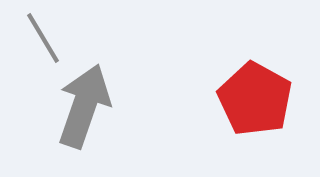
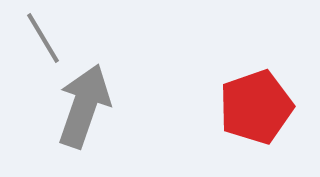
red pentagon: moved 1 px right, 8 px down; rotated 24 degrees clockwise
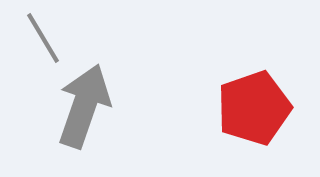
red pentagon: moved 2 px left, 1 px down
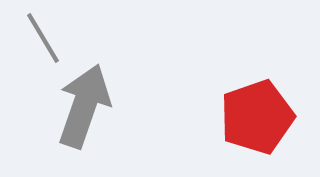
red pentagon: moved 3 px right, 9 px down
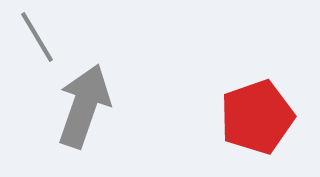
gray line: moved 6 px left, 1 px up
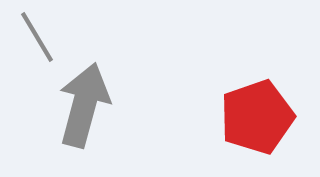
gray arrow: moved 1 px up; rotated 4 degrees counterclockwise
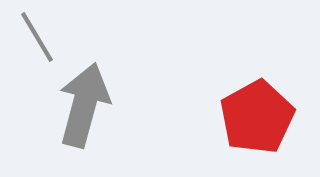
red pentagon: rotated 10 degrees counterclockwise
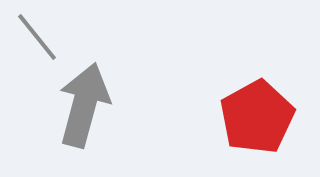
gray line: rotated 8 degrees counterclockwise
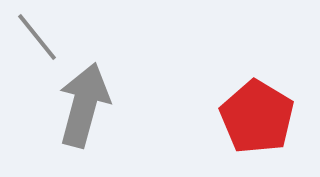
red pentagon: rotated 12 degrees counterclockwise
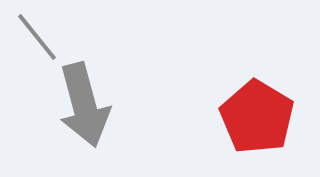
gray arrow: rotated 150 degrees clockwise
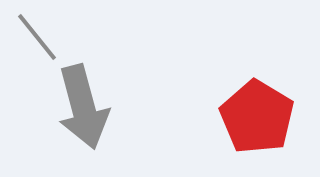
gray arrow: moved 1 px left, 2 px down
